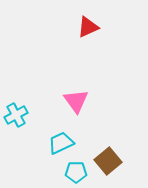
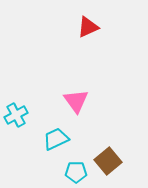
cyan trapezoid: moved 5 px left, 4 px up
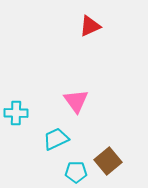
red triangle: moved 2 px right, 1 px up
cyan cross: moved 2 px up; rotated 30 degrees clockwise
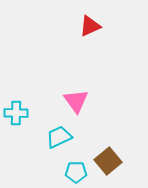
cyan trapezoid: moved 3 px right, 2 px up
